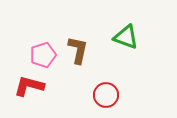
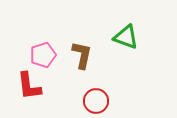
brown L-shape: moved 4 px right, 5 px down
red L-shape: rotated 112 degrees counterclockwise
red circle: moved 10 px left, 6 px down
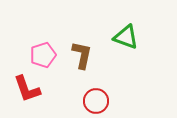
red L-shape: moved 2 px left, 3 px down; rotated 12 degrees counterclockwise
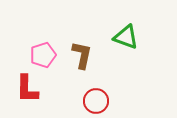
red L-shape: rotated 20 degrees clockwise
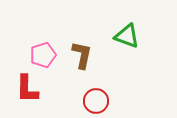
green triangle: moved 1 px right, 1 px up
